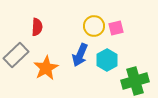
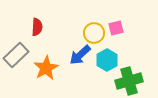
yellow circle: moved 7 px down
blue arrow: rotated 25 degrees clockwise
green cross: moved 6 px left
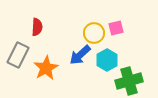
gray rectangle: moved 2 px right; rotated 20 degrees counterclockwise
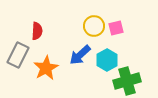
red semicircle: moved 4 px down
yellow circle: moved 7 px up
green cross: moved 2 px left
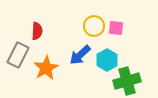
pink square: rotated 21 degrees clockwise
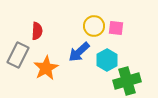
blue arrow: moved 1 px left, 3 px up
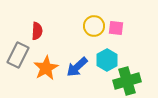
blue arrow: moved 2 px left, 15 px down
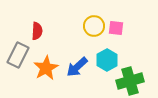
green cross: moved 3 px right
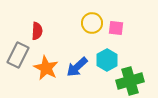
yellow circle: moved 2 px left, 3 px up
orange star: rotated 15 degrees counterclockwise
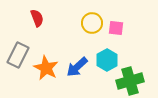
red semicircle: moved 13 px up; rotated 24 degrees counterclockwise
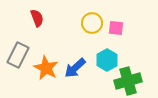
blue arrow: moved 2 px left, 1 px down
green cross: moved 2 px left
